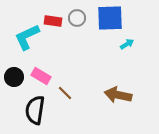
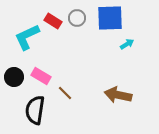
red rectangle: rotated 24 degrees clockwise
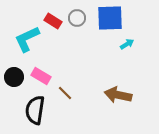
cyan L-shape: moved 2 px down
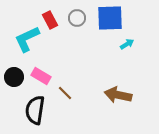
red rectangle: moved 3 px left, 1 px up; rotated 30 degrees clockwise
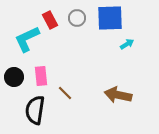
pink rectangle: rotated 54 degrees clockwise
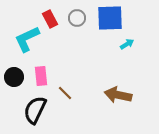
red rectangle: moved 1 px up
black semicircle: rotated 16 degrees clockwise
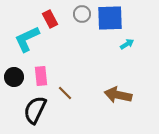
gray circle: moved 5 px right, 4 px up
